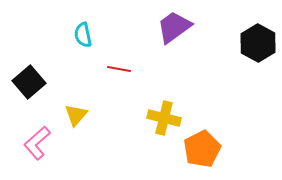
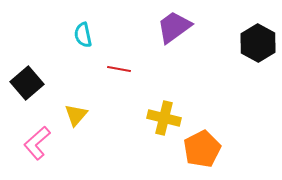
black square: moved 2 px left, 1 px down
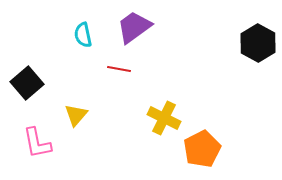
purple trapezoid: moved 40 px left
yellow cross: rotated 12 degrees clockwise
pink L-shape: rotated 60 degrees counterclockwise
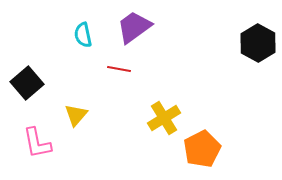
yellow cross: rotated 32 degrees clockwise
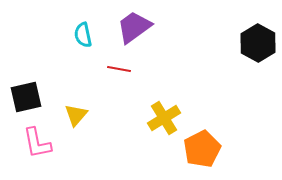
black square: moved 1 px left, 14 px down; rotated 28 degrees clockwise
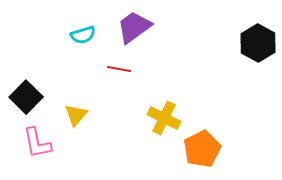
cyan semicircle: rotated 95 degrees counterclockwise
black square: rotated 32 degrees counterclockwise
yellow cross: rotated 32 degrees counterclockwise
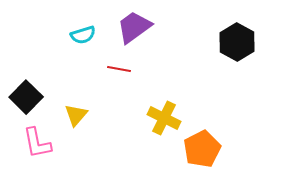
black hexagon: moved 21 px left, 1 px up
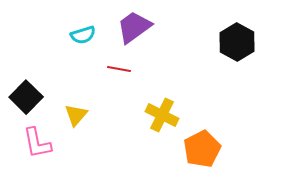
yellow cross: moved 2 px left, 3 px up
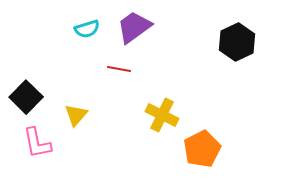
cyan semicircle: moved 4 px right, 6 px up
black hexagon: rotated 6 degrees clockwise
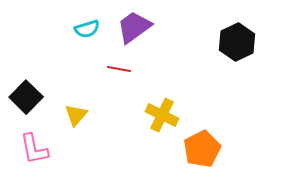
pink L-shape: moved 3 px left, 6 px down
